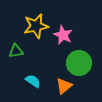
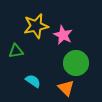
green circle: moved 3 px left
orange triangle: moved 2 px right, 2 px down; rotated 36 degrees counterclockwise
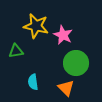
yellow star: rotated 25 degrees clockwise
cyan semicircle: moved 1 px down; rotated 133 degrees counterclockwise
